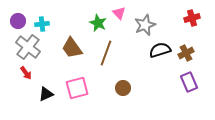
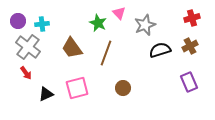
brown cross: moved 4 px right, 7 px up
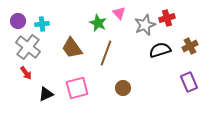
red cross: moved 25 px left
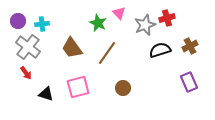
brown line: moved 1 px right; rotated 15 degrees clockwise
pink square: moved 1 px right, 1 px up
black triangle: rotated 42 degrees clockwise
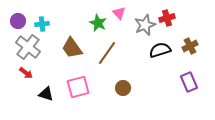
red arrow: rotated 16 degrees counterclockwise
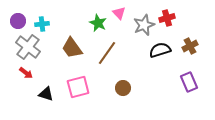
gray star: moved 1 px left
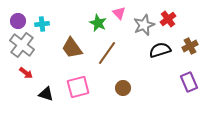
red cross: moved 1 px right, 1 px down; rotated 21 degrees counterclockwise
gray cross: moved 6 px left, 2 px up
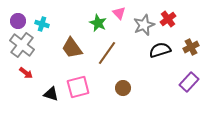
cyan cross: rotated 24 degrees clockwise
brown cross: moved 1 px right, 1 px down
purple rectangle: rotated 66 degrees clockwise
black triangle: moved 5 px right
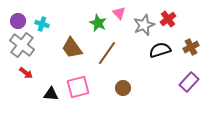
black triangle: rotated 14 degrees counterclockwise
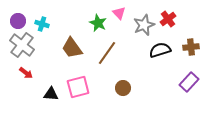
brown cross: rotated 21 degrees clockwise
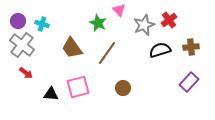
pink triangle: moved 3 px up
red cross: moved 1 px right, 1 px down
